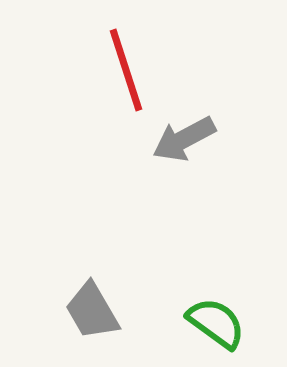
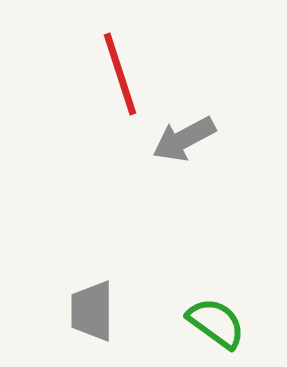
red line: moved 6 px left, 4 px down
gray trapezoid: rotated 30 degrees clockwise
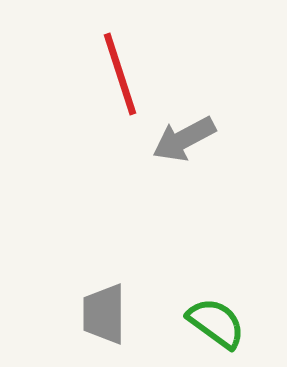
gray trapezoid: moved 12 px right, 3 px down
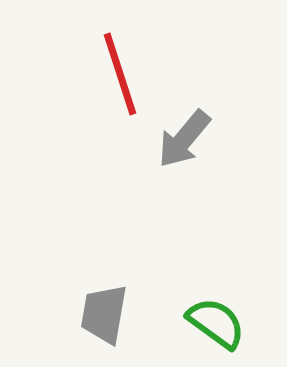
gray arrow: rotated 22 degrees counterclockwise
gray trapezoid: rotated 10 degrees clockwise
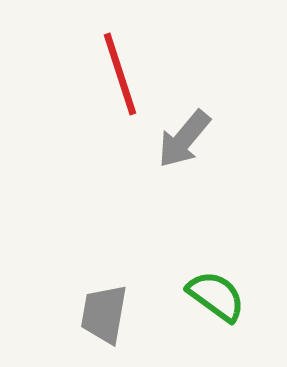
green semicircle: moved 27 px up
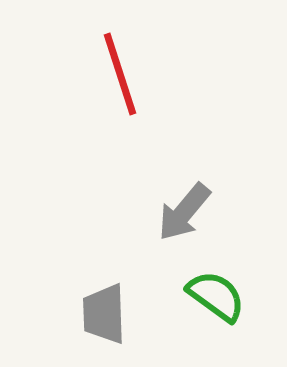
gray arrow: moved 73 px down
gray trapezoid: rotated 12 degrees counterclockwise
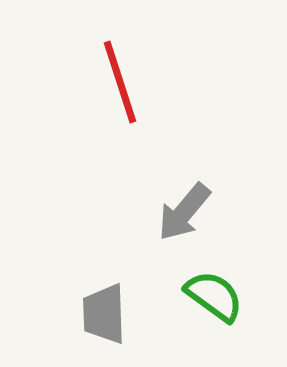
red line: moved 8 px down
green semicircle: moved 2 px left
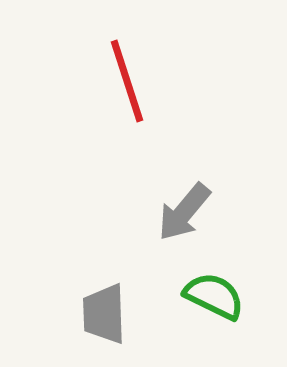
red line: moved 7 px right, 1 px up
green semicircle: rotated 10 degrees counterclockwise
